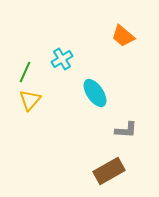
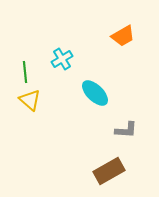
orange trapezoid: rotated 70 degrees counterclockwise
green line: rotated 30 degrees counterclockwise
cyan ellipse: rotated 12 degrees counterclockwise
yellow triangle: rotated 30 degrees counterclockwise
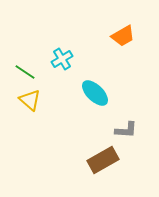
green line: rotated 50 degrees counterclockwise
brown rectangle: moved 6 px left, 11 px up
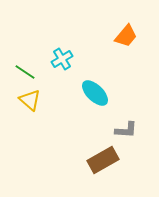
orange trapezoid: moved 3 px right; rotated 20 degrees counterclockwise
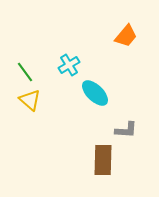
cyan cross: moved 7 px right, 6 px down
green line: rotated 20 degrees clockwise
brown rectangle: rotated 60 degrees counterclockwise
